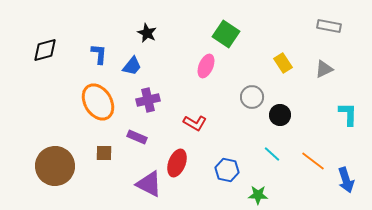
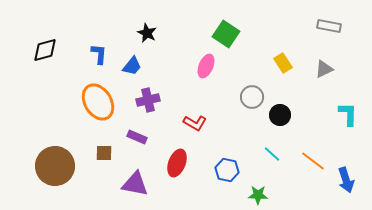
purple triangle: moved 14 px left; rotated 16 degrees counterclockwise
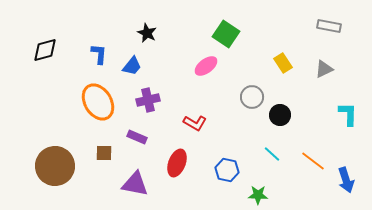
pink ellipse: rotated 30 degrees clockwise
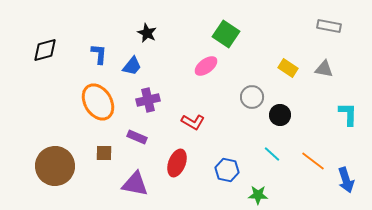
yellow rectangle: moved 5 px right, 5 px down; rotated 24 degrees counterclockwise
gray triangle: rotated 36 degrees clockwise
red L-shape: moved 2 px left, 1 px up
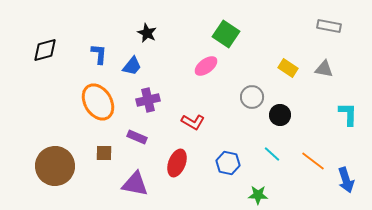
blue hexagon: moved 1 px right, 7 px up
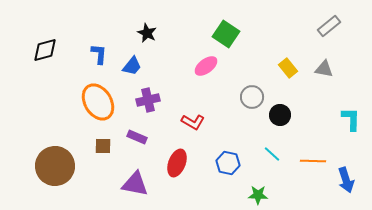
gray rectangle: rotated 50 degrees counterclockwise
yellow rectangle: rotated 18 degrees clockwise
cyan L-shape: moved 3 px right, 5 px down
brown square: moved 1 px left, 7 px up
orange line: rotated 35 degrees counterclockwise
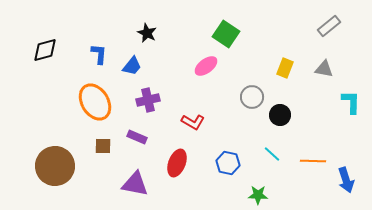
yellow rectangle: moved 3 px left; rotated 60 degrees clockwise
orange ellipse: moved 3 px left
cyan L-shape: moved 17 px up
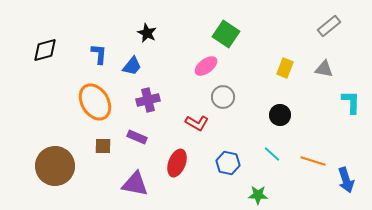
gray circle: moved 29 px left
red L-shape: moved 4 px right, 1 px down
orange line: rotated 15 degrees clockwise
